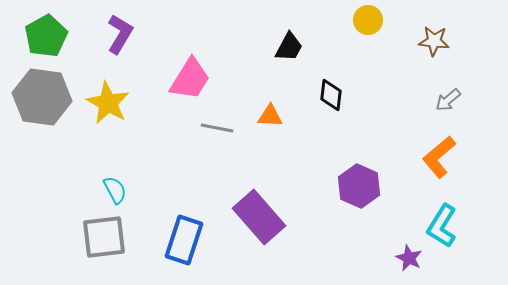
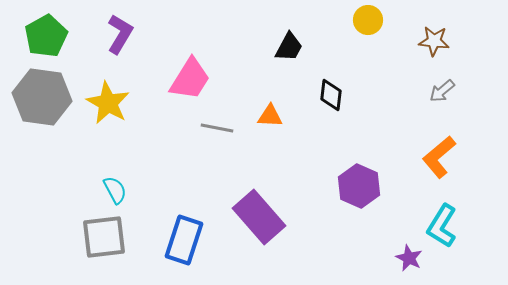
gray arrow: moved 6 px left, 9 px up
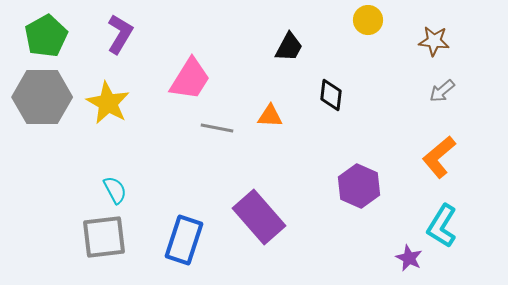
gray hexagon: rotated 8 degrees counterclockwise
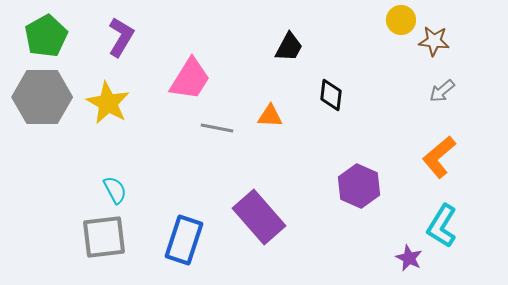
yellow circle: moved 33 px right
purple L-shape: moved 1 px right, 3 px down
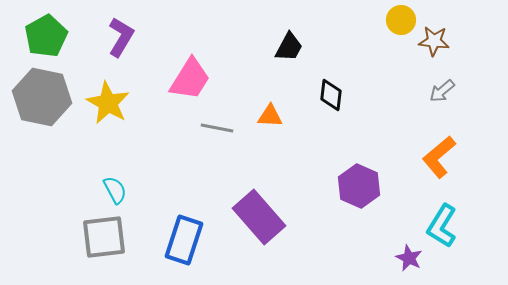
gray hexagon: rotated 12 degrees clockwise
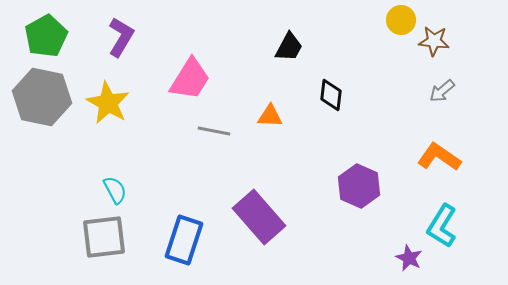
gray line: moved 3 px left, 3 px down
orange L-shape: rotated 75 degrees clockwise
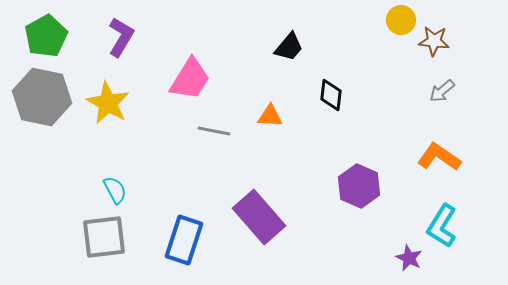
black trapezoid: rotated 12 degrees clockwise
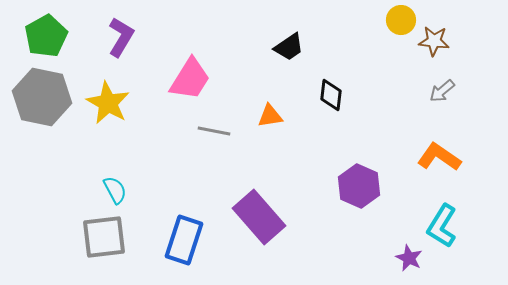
black trapezoid: rotated 16 degrees clockwise
orange triangle: rotated 12 degrees counterclockwise
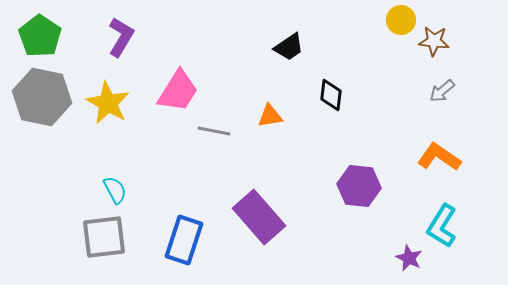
green pentagon: moved 6 px left; rotated 9 degrees counterclockwise
pink trapezoid: moved 12 px left, 12 px down
purple hexagon: rotated 18 degrees counterclockwise
